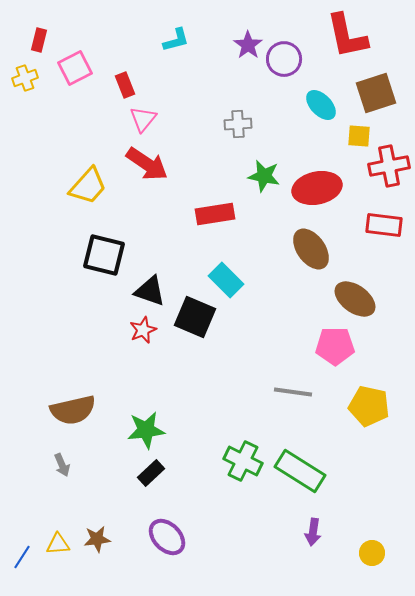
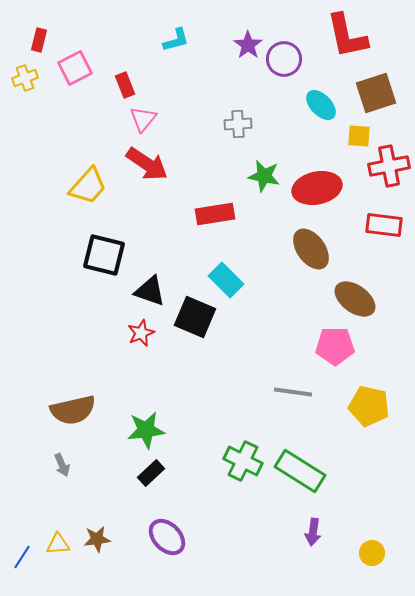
red star at (143, 330): moved 2 px left, 3 px down
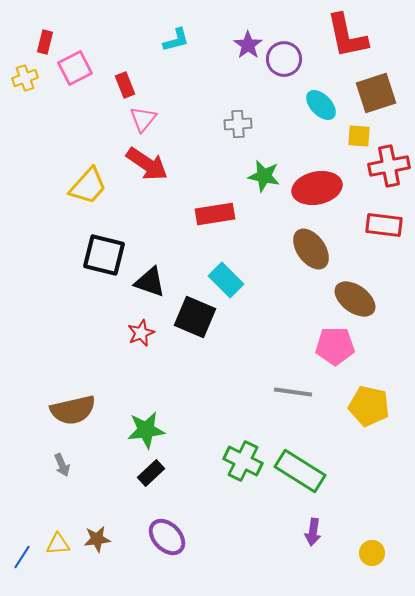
red rectangle at (39, 40): moved 6 px right, 2 px down
black triangle at (150, 291): moved 9 px up
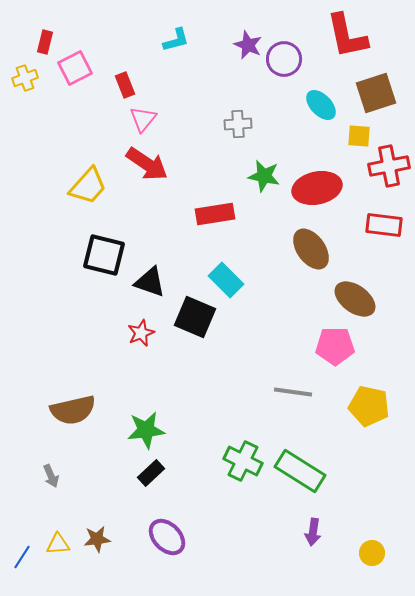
purple star at (248, 45): rotated 12 degrees counterclockwise
gray arrow at (62, 465): moved 11 px left, 11 px down
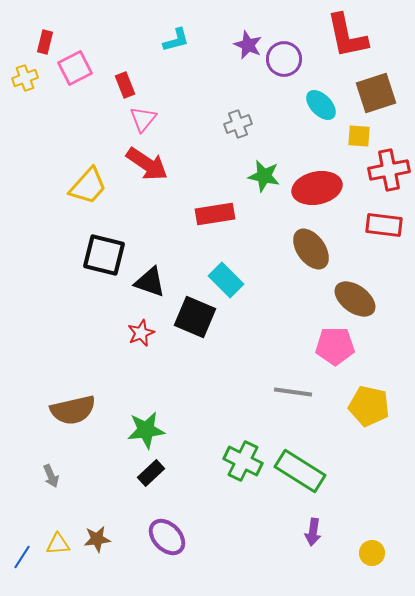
gray cross at (238, 124): rotated 16 degrees counterclockwise
red cross at (389, 166): moved 4 px down
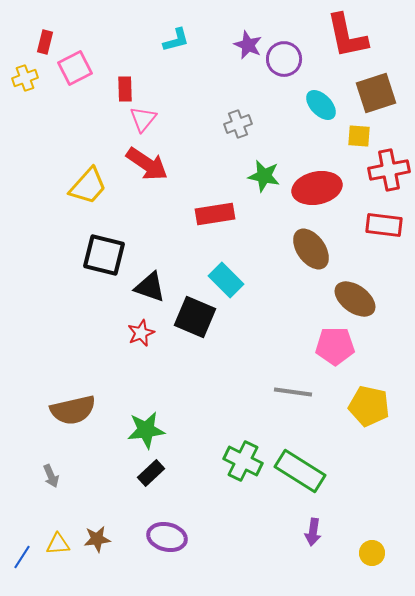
red rectangle at (125, 85): moved 4 px down; rotated 20 degrees clockwise
black triangle at (150, 282): moved 5 px down
purple ellipse at (167, 537): rotated 33 degrees counterclockwise
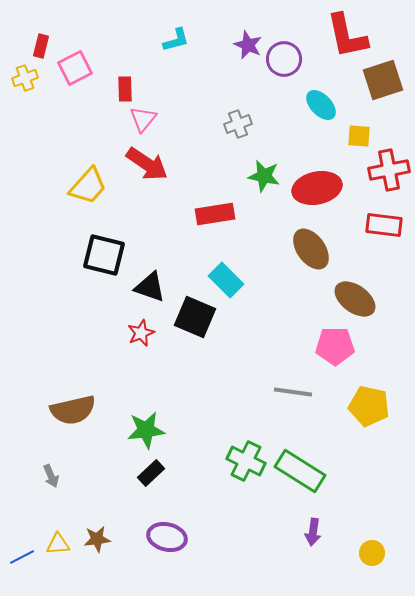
red rectangle at (45, 42): moved 4 px left, 4 px down
brown square at (376, 93): moved 7 px right, 13 px up
green cross at (243, 461): moved 3 px right
blue line at (22, 557): rotated 30 degrees clockwise
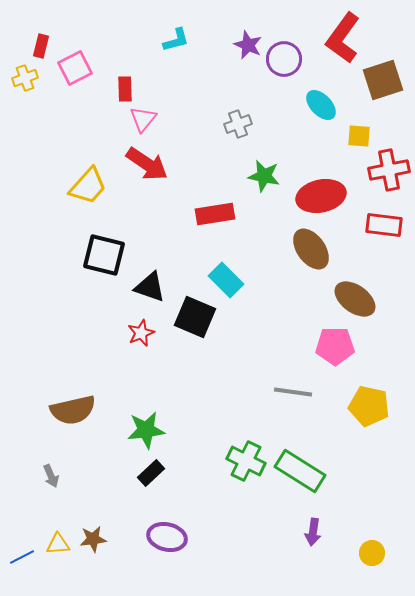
red L-shape at (347, 36): moved 4 px left, 2 px down; rotated 48 degrees clockwise
red ellipse at (317, 188): moved 4 px right, 8 px down
brown star at (97, 539): moved 4 px left
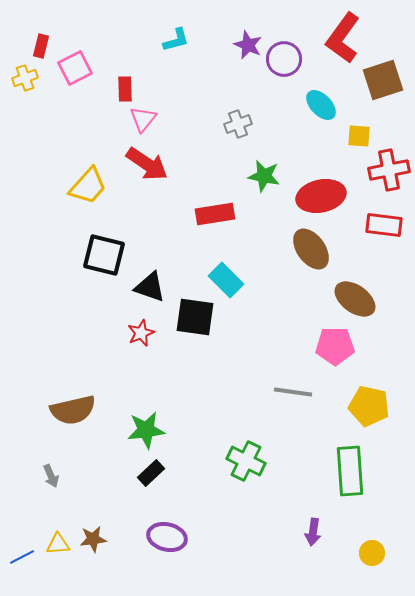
black square at (195, 317): rotated 15 degrees counterclockwise
green rectangle at (300, 471): moved 50 px right; rotated 54 degrees clockwise
